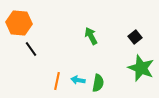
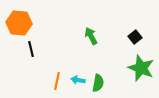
black line: rotated 21 degrees clockwise
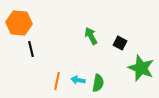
black square: moved 15 px left, 6 px down; rotated 24 degrees counterclockwise
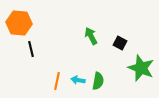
green semicircle: moved 2 px up
